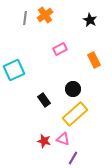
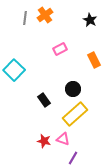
cyan square: rotated 20 degrees counterclockwise
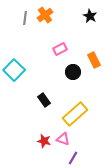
black star: moved 4 px up
black circle: moved 17 px up
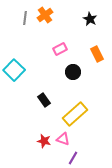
black star: moved 3 px down
orange rectangle: moved 3 px right, 6 px up
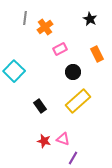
orange cross: moved 12 px down
cyan square: moved 1 px down
black rectangle: moved 4 px left, 6 px down
yellow rectangle: moved 3 px right, 13 px up
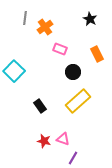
pink rectangle: rotated 48 degrees clockwise
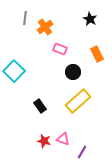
purple line: moved 9 px right, 6 px up
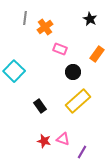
orange rectangle: rotated 63 degrees clockwise
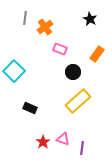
black rectangle: moved 10 px left, 2 px down; rotated 32 degrees counterclockwise
red star: moved 1 px left, 1 px down; rotated 24 degrees clockwise
purple line: moved 4 px up; rotated 24 degrees counterclockwise
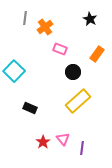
pink triangle: rotated 32 degrees clockwise
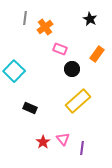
black circle: moved 1 px left, 3 px up
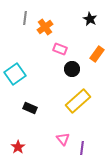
cyan square: moved 1 px right, 3 px down; rotated 10 degrees clockwise
red star: moved 25 px left, 5 px down
